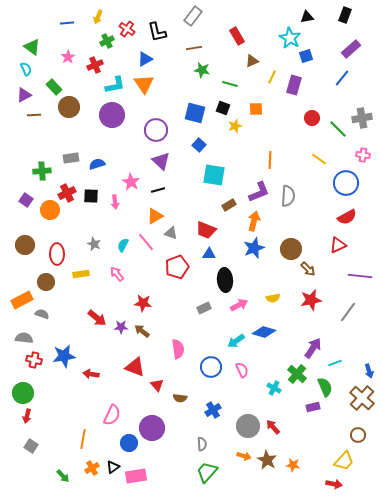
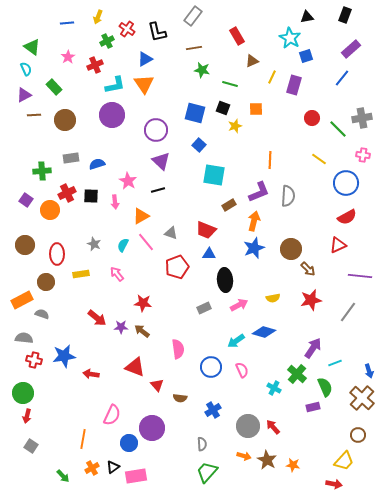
brown circle at (69, 107): moved 4 px left, 13 px down
pink star at (131, 182): moved 3 px left, 1 px up
orange triangle at (155, 216): moved 14 px left
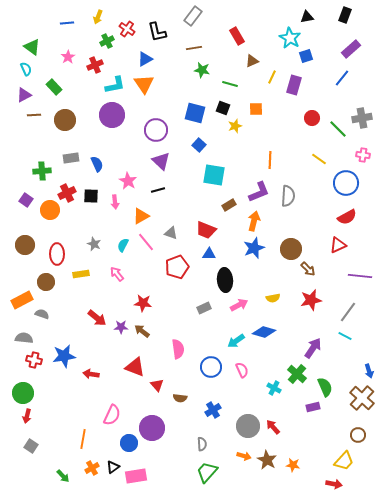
blue semicircle at (97, 164): rotated 84 degrees clockwise
cyan line at (335, 363): moved 10 px right, 27 px up; rotated 48 degrees clockwise
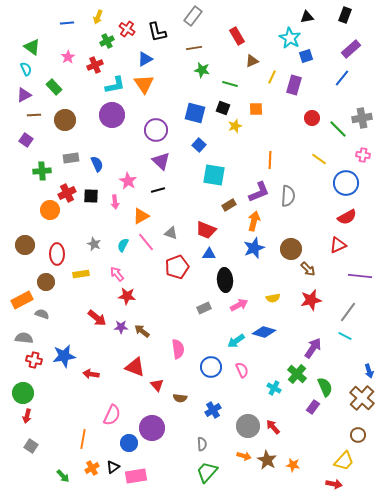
purple square at (26, 200): moved 60 px up
red star at (143, 303): moved 16 px left, 7 px up
purple rectangle at (313, 407): rotated 40 degrees counterclockwise
